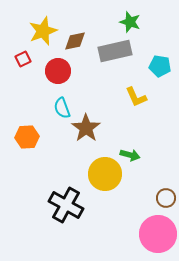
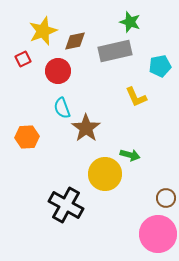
cyan pentagon: rotated 20 degrees counterclockwise
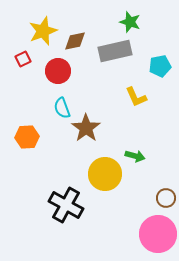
green arrow: moved 5 px right, 1 px down
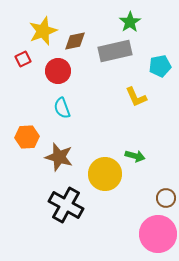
green star: rotated 20 degrees clockwise
brown star: moved 27 px left, 29 px down; rotated 20 degrees counterclockwise
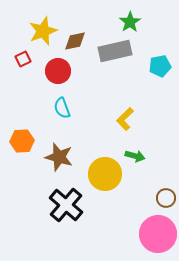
yellow L-shape: moved 11 px left, 22 px down; rotated 70 degrees clockwise
orange hexagon: moved 5 px left, 4 px down
black cross: rotated 12 degrees clockwise
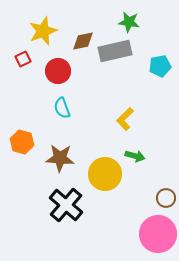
green star: moved 1 px left; rotated 30 degrees counterclockwise
brown diamond: moved 8 px right
orange hexagon: moved 1 px down; rotated 20 degrees clockwise
brown star: moved 1 px right, 1 px down; rotated 12 degrees counterclockwise
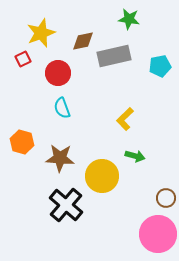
green star: moved 3 px up
yellow star: moved 2 px left, 2 px down
gray rectangle: moved 1 px left, 5 px down
red circle: moved 2 px down
yellow circle: moved 3 px left, 2 px down
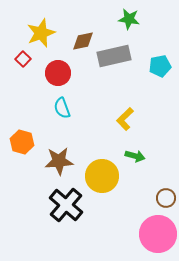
red square: rotated 21 degrees counterclockwise
brown star: moved 1 px left, 3 px down; rotated 8 degrees counterclockwise
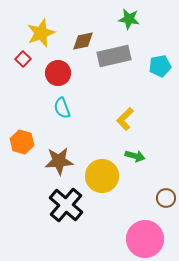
pink circle: moved 13 px left, 5 px down
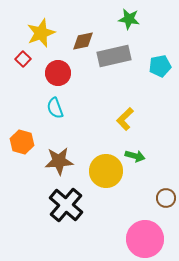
cyan semicircle: moved 7 px left
yellow circle: moved 4 px right, 5 px up
